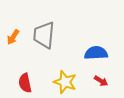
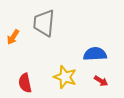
gray trapezoid: moved 12 px up
blue semicircle: moved 1 px left, 1 px down
yellow star: moved 5 px up
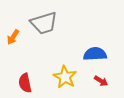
gray trapezoid: rotated 112 degrees counterclockwise
yellow star: rotated 10 degrees clockwise
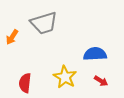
orange arrow: moved 1 px left
red semicircle: rotated 18 degrees clockwise
